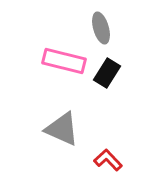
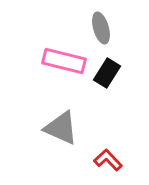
gray triangle: moved 1 px left, 1 px up
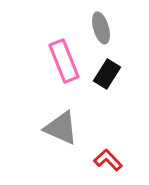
pink rectangle: rotated 54 degrees clockwise
black rectangle: moved 1 px down
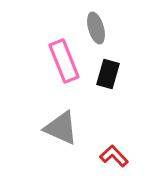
gray ellipse: moved 5 px left
black rectangle: moved 1 px right; rotated 16 degrees counterclockwise
red L-shape: moved 6 px right, 4 px up
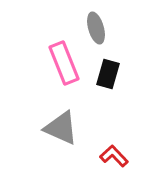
pink rectangle: moved 2 px down
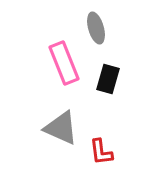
black rectangle: moved 5 px down
red L-shape: moved 13 px left, 4 px up; rotated 144 degrees counterclockwise
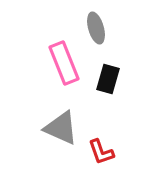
red L-shape: rotated 12 degrees counterclockwise
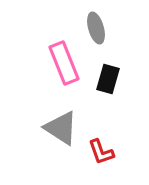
gray triangle: rotated 9 degrees clockwise
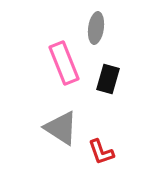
gray ellipse: rotated 24 degrees clockwise
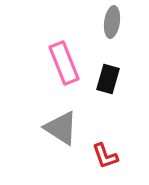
gray ellipse: moved 16 px right, 6 px up
red L-shape: moved 4 px right, 4 px down
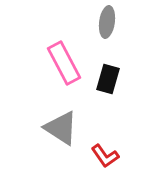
gray ellipse: moved 5 px left
pink rectangle: rotated 6 degrees counterclockwise
red L-shape: rotated 16 degrees counterclockwise
